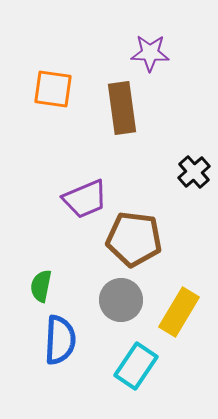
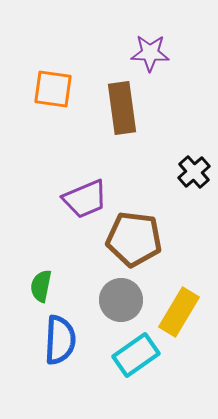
cyan rectangle: moved 11 px up; rotated 21 degrees clockwise
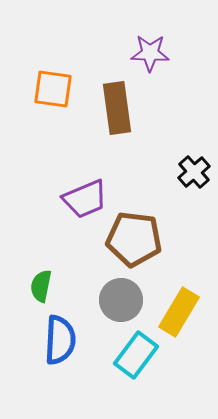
brown rectangle: moved 5 px left
cyan rectangle: rotated 18 degrees counterclockwise
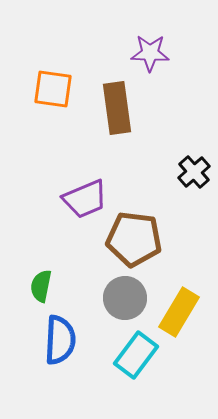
gray circle: moved 4 px right, 2 px up
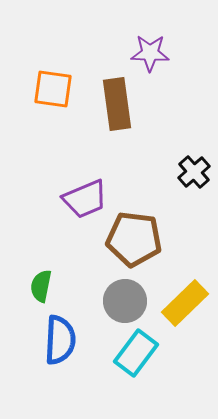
brown rectangle: moved 4 px up
gray circle: moved 3 px down
yellow rectangle: moved 6 px right, 9 px up; rotated 15 degrees clockwise
cyan rectangle: moved 2 px up
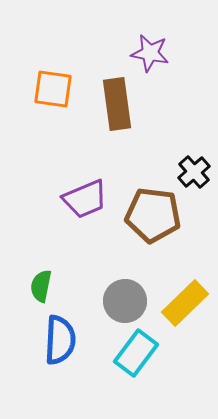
purple star: rotated 9 degrees clockwise
brown pentagon: moved 19 px right, 24 px up
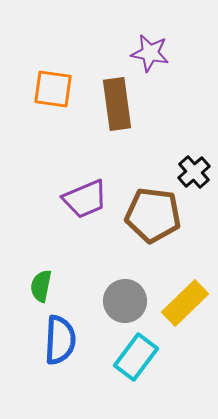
cyan rectangle: moved 4 px down
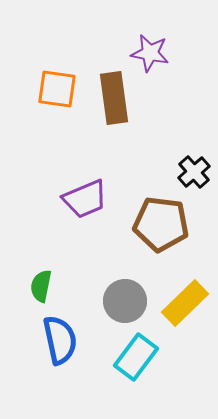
orange square: moved 4 px right
brown rectangle: moved 3 px left, 6 px up
brown pentagon: moved 8 px right, 9 px down
blue semicircle: rotated 15 degrees counterclockwise
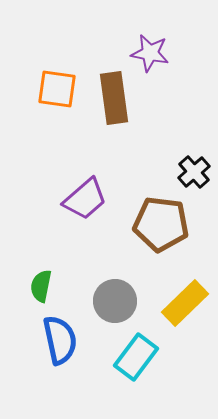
purple trapezoid: rotated 18 degrees counterclockwise
gray circle: moved 10 px left
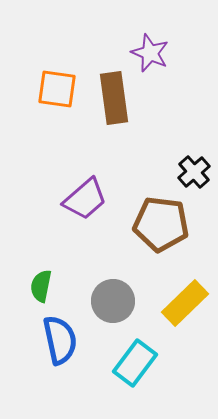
purple star: rotated 12 degrees clockwise
gray circle: moved 2 px left
cyan rectangle: moved 1 px left, 6 px down
